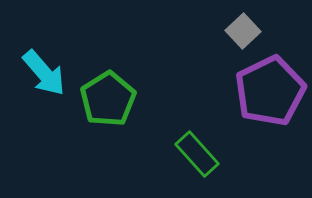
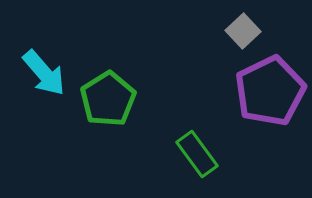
green rectangle: rotated 6 degrees clockwise
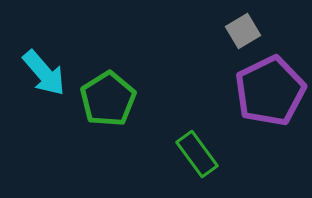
gray square: rotated 12 degrees clockwise
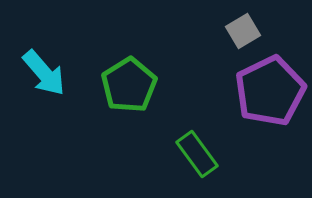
green pentagon: moved 21 px right, 14 px up
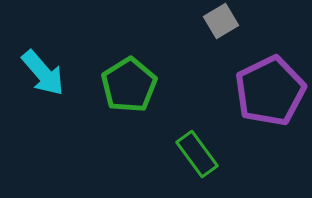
gray square: moved 22 px left, 10 px up
cyan arrow: moved 1 px left
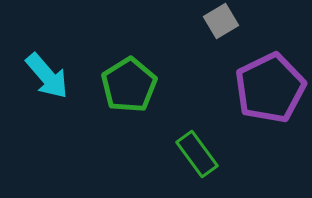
cyan arrow: moved 4 px right, 3 px down
purple pentagon: moved 3 px up
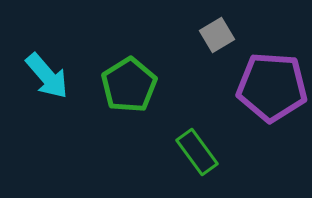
gray square: moved 4 px left, 14 px down
purple pentagon: moved 2 px right, 1 px up; rotated 30 degrees clockwise
green rectangle: moved 2 px up
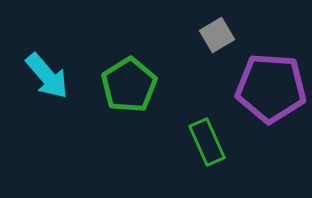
purple pentagon: moved 1 px left, 1 px down
green rectangle: moved 10 px right, 10 px up; rotated 12 degrees clockwise
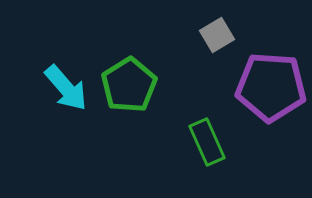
cyan arrow: moved 19 px right, 12 px down
purple pentagon: moved 1 px up
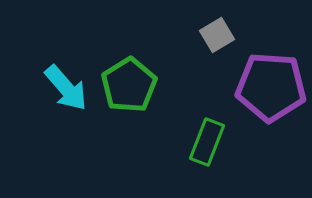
green rectangle: rotated 45 degrees clockwise
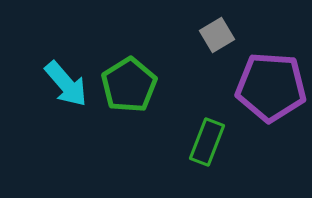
cyan arrow: moved 4 px up
